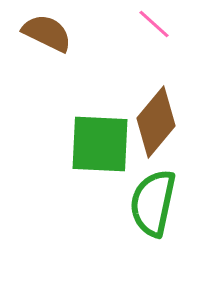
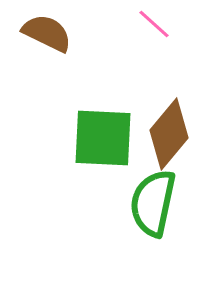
brown diamond: moved 13 px right, 12 px down
green square: moved 3 px right, 6 px up
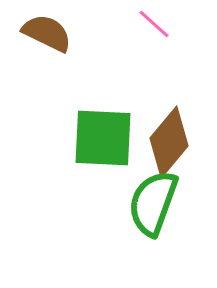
brown diamond: moved 8 px down
green semicircle: rotated 8 degrees clockwise
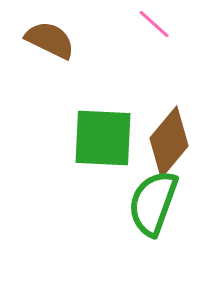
brown semicircle: moved 3 px right, 7 px down
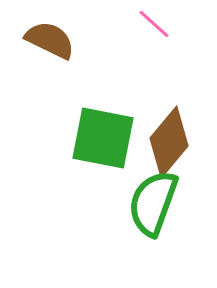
green square: rotated 8 degrees clockwise
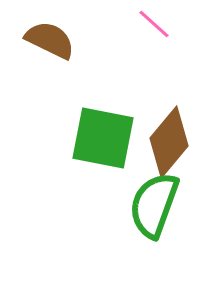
green semicircle: moved 1 px right, 2 px down
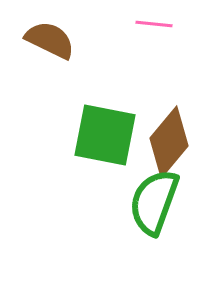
pink line: rotated 36 degrees counterclockwise
green square: moved 2 px right, 3 px up
green semicircle: moved 3 px up
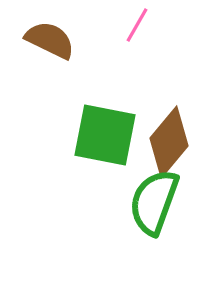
pink line: moved 17 px left, 1 px down; rotated 66 degrees counterclockwise
